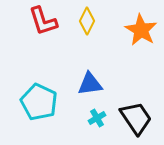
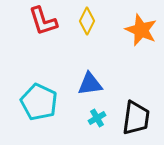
orange star: rotated 8 degrees counterclockwise
black trapezoid: rotated 42 degrees clockwise
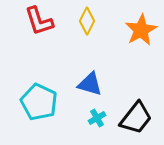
red L-shape: moved 4 px left
orange star: rotated 20 degrees clockwise
blue triangle: rotated 24 degrees clockwise
black trapezoid: rotated 30 degrees clockwise
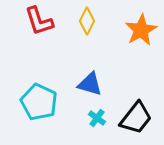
cyan cross: rotated 24 degrees counterclockwise
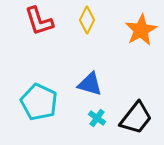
yellow diamond: moved 1 px up
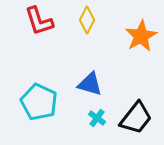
orange star: moved 6 px down
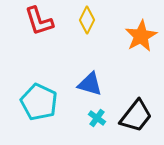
black trapezoid: moved 2 px up
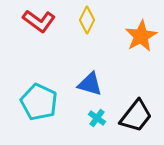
red L-shape: rotated 36 degrees counterclockwise
